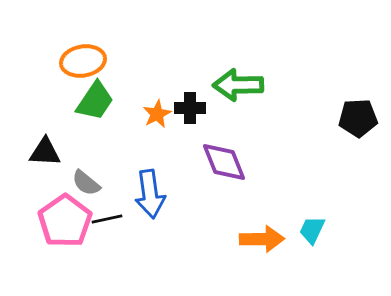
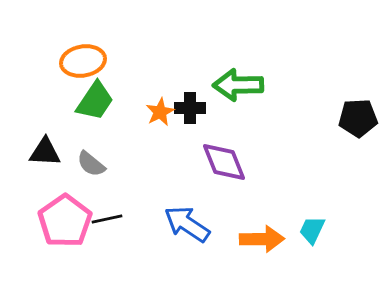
orange star: moved 3 px right, 2 px up
gray semicircle: moved 5 px right, 19 px up
blue arrow: moved 37 px right, 30 px down; rotated 132 degrees clockwise
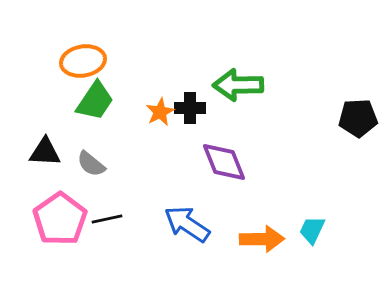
pink pentagon: moved 5 px left, 2 px up
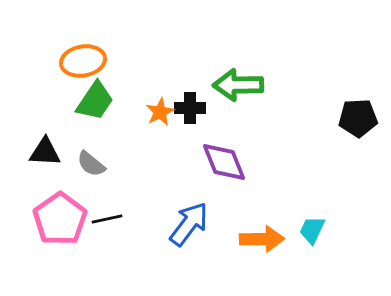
blue arrow: moved 2 px right; rotated 93 degrees clockwise
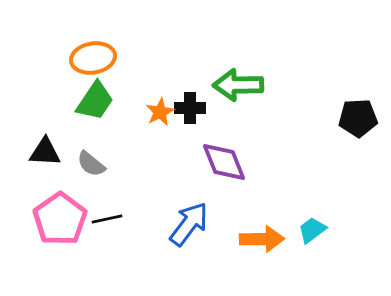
orange ellipse: moved 10 px right, 3 px up
cyan trapezoid: rotated 28 degrees clockwise
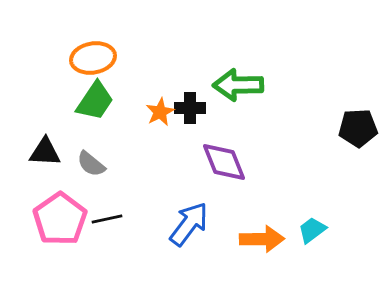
black pentagon: moved 10 px down
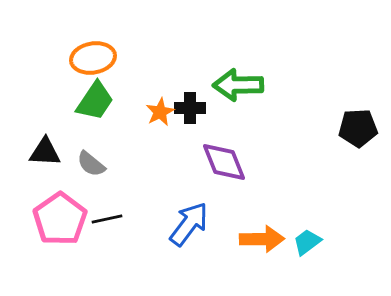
cyan trapezoid: moved 5 px left, 12 px down
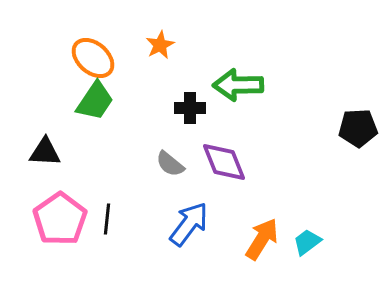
orange ellipse: rotated 51 degrees clockwise
orange star: moved 67 px up
gray semicircle: moved 79 px right
black line: rotated 72 degrees counterclockwise
orange arrow: rotated 57 degrees counterclockwise
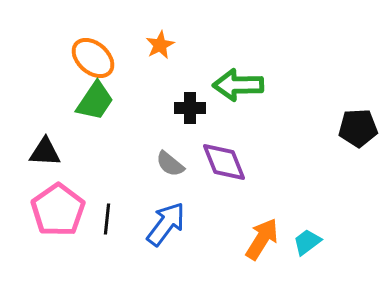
pink pentagon: moved 2 px left, 9 px up
blue arrow: moved 23 px left
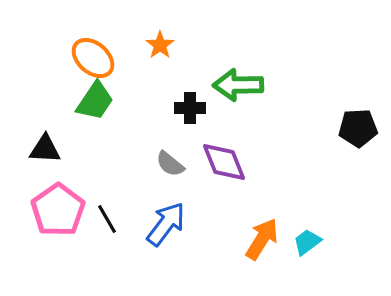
orange star: rotated 8 degrees counterclockwise
black triangle: moved 3 px up
black line: rotated 36 degrees counterclockwise
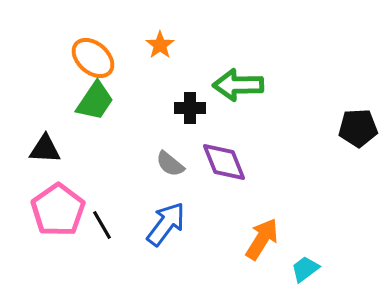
black line: moved 5 px left, 6 px down
cyan trapezoid: moved 2 px left, 27 px down
